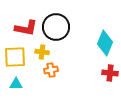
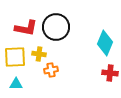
yellow cross: moved 3 px left, 2 px down
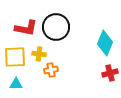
red cross: rotated 21 degrees counterclockwise
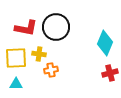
yellow square: moved 1 px right, 1 px down
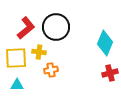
red L-shape: rotated 50 degrees counterclockwise
yellow cross: moved 2 px up
cyan triangle: moved 1 px right, 1 px down
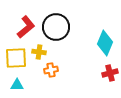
red L-shape: moved 1 px up
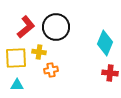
red cross: rotated 21 degrees clockwise
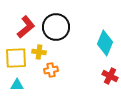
red cross: moved 3 px down; rotated 21 degrees clockwise
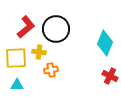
black circle: moved 2 px down
